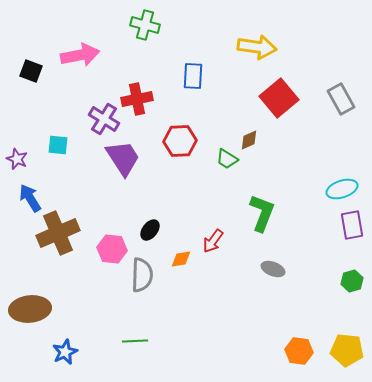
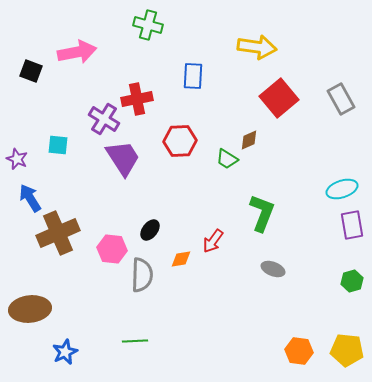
green cross: moved 3 px right
pink arrow: moved 3 px left, 3 px up
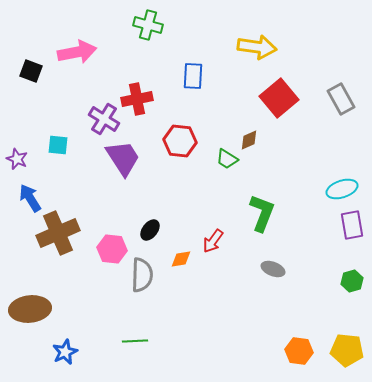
red hexagon: rotated 8 degrees clockwise
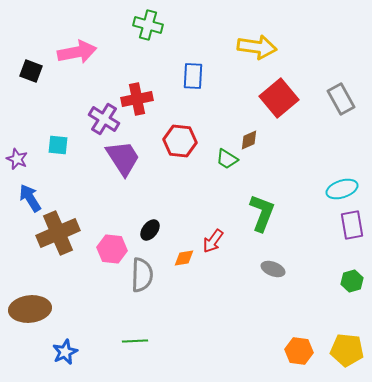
orange diamond: moved 3 px right, 1 px up
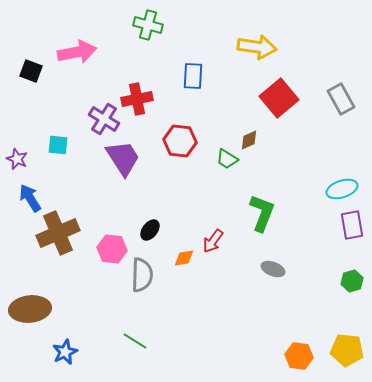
green line: rotated 35 degrees clockwise
orange hexagon: moved 5 px down
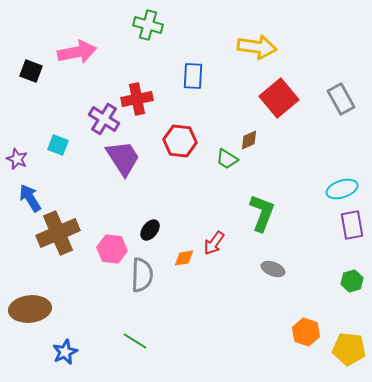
cyan square: rotated 15 degrees clockwise
red arrow: moved 1 px right, 2 px down
yellow pentagon: moved 2 px right, 1 px up
orange hexagon: moved 7 px right, 24 px up; rotated 12 degrees clockwise
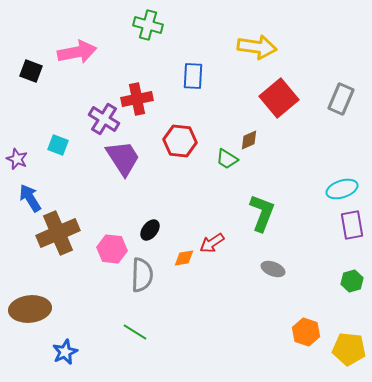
gray rectangle: rotated 52 degrees clockwise
red arrow: moved 2 px left; rotated 20 degrees clockwise
green line: moved 9 px up
